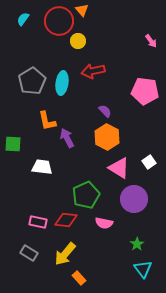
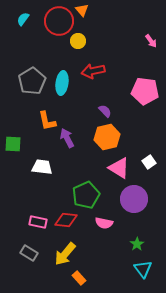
orange hexagon: rotated 20 degrees clockwise
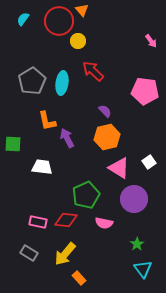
red arrow: rotated 55 degrees clockwise
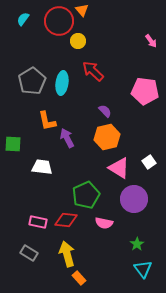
yellow arrow: moved 2 px right; rotated 125 degrees clockwise
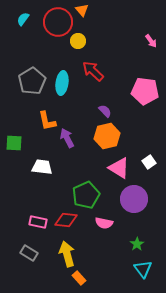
red circle: moved 1 px left, 1 px down
orange hexagon: moved 1 px up
green square: moved 1 px right, 1 px up
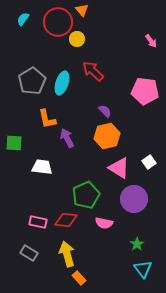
yellow circle: moved 1 px left, 2 px up
cyan ellipse: rotated 10 degrees clockwise
orange L-shape: moved 2 px up
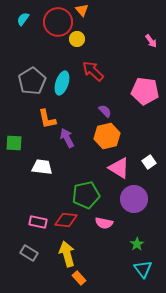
green pentagon: rotated 12 degrees clockwise
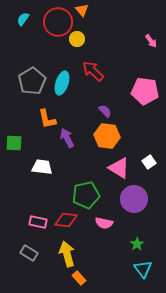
orange hexagon: rotated 20 degrees clockwise
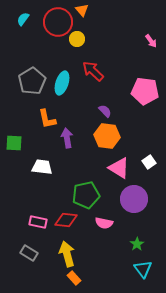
purple arrow: rotated 18 degrees clockwise
orange rectangle: moved 5 px left
